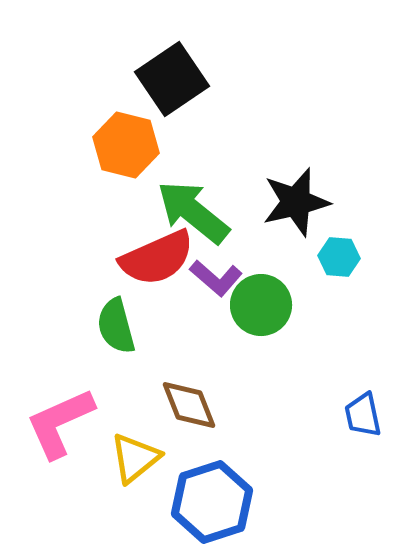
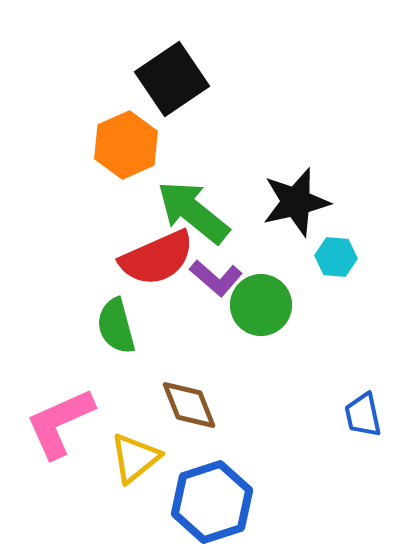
orange hexagon: rotated 22 degrees clockwise
cyan hexagon: moved 3 px left
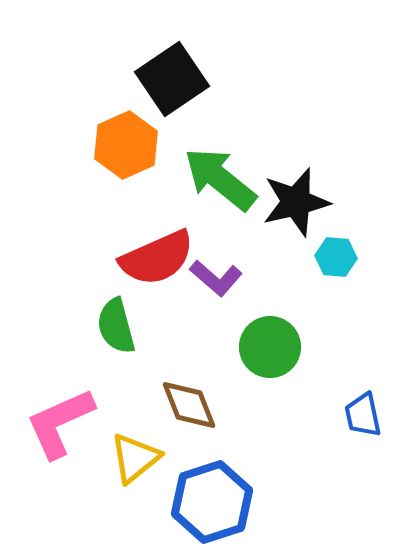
green arrow: moved 27 px right, 33 px up
green circle: moved 9 px right, 42 px down
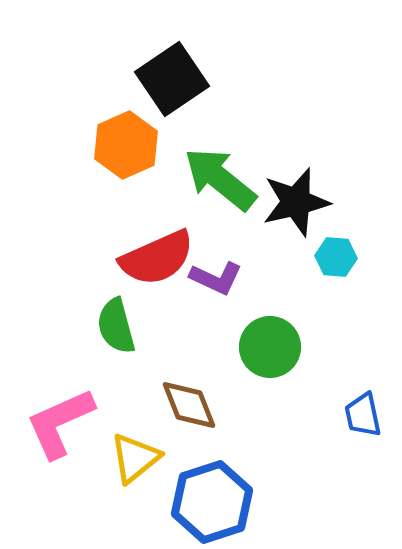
purple L-shape: rotated 16 degrees counterclockwise
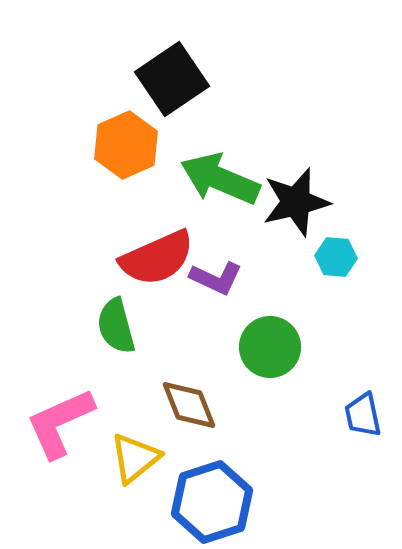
green arrow: rotated 16 degrees counterclockwise
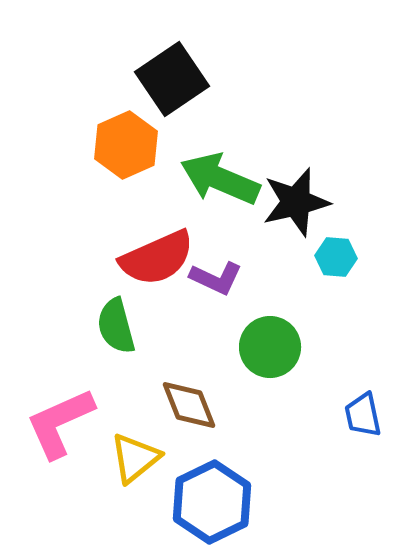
blue hexagon: rotated 8 degrees counterclockwise
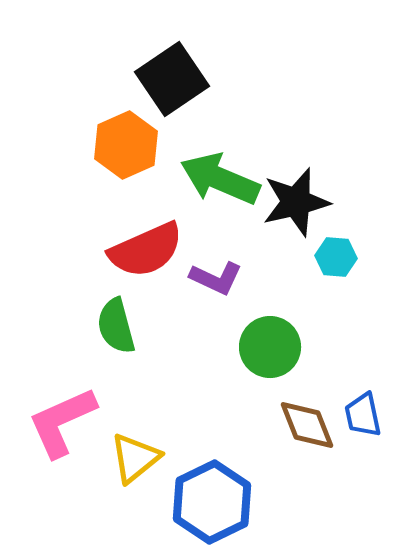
red semicircle: moved 11 px left, 8 px up
brown diamond: moved 118 px right, 20 px down
pink L-shape: moved 2 px right, 1 px up
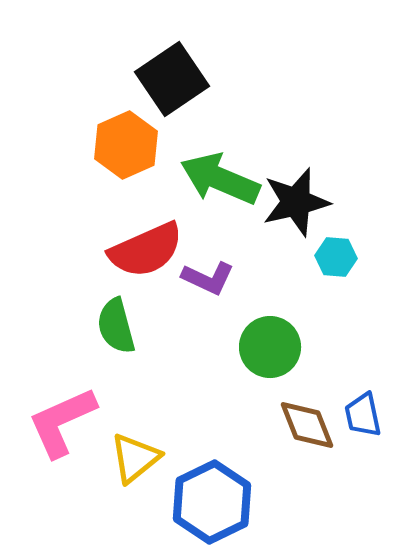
purple L-shape: moved 8 px left
